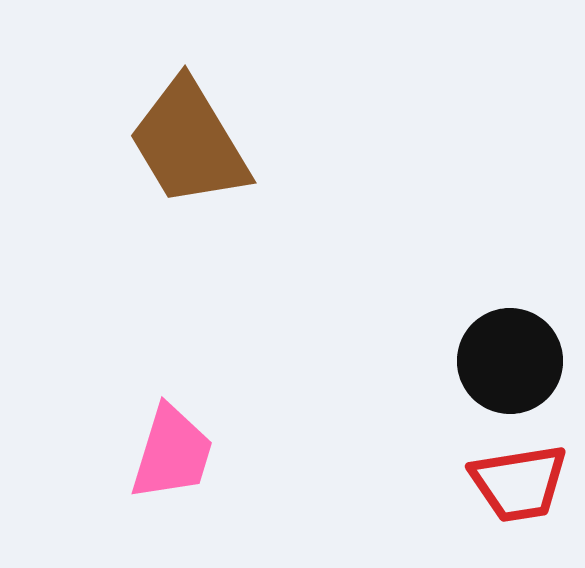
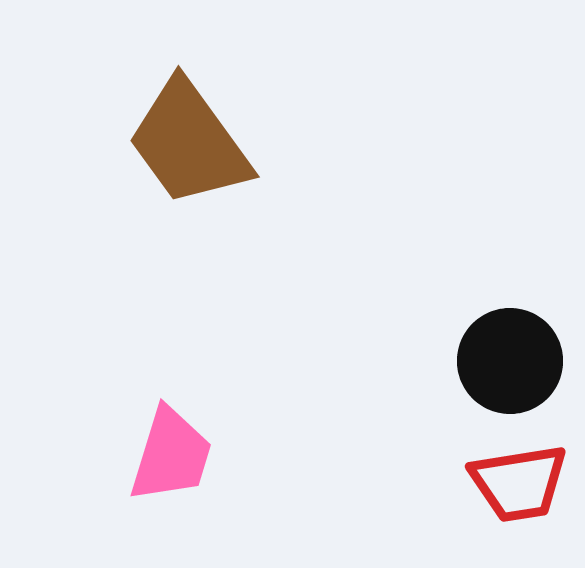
brown trapezoid: rotated 5 degrees counterclockwise
pink trapezoid: moved 1 px left, 2 px down
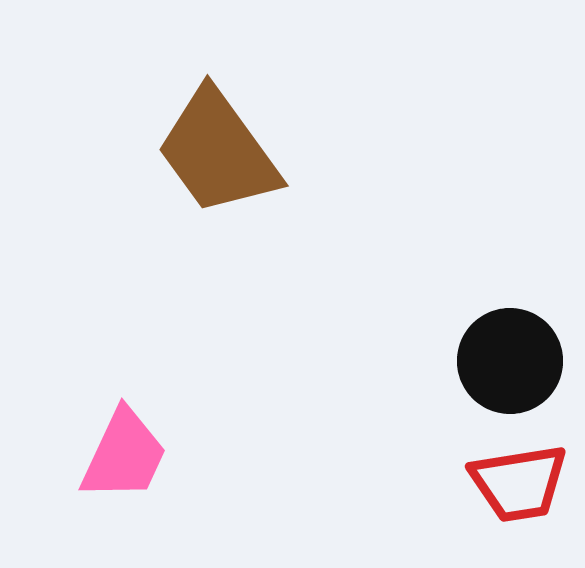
brown trapezoid: moved 29 px right, 9 px down
pink trapezoid: moved 47 px left; rotated 8 degrees clockwise
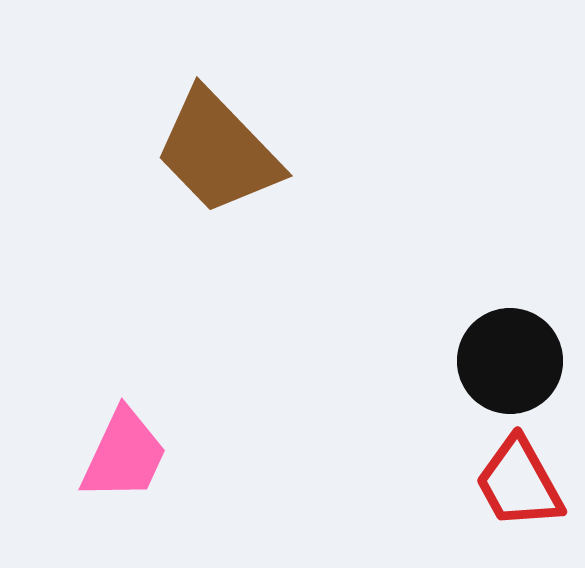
brown trapezoid: rotated 8 degrees counterclockwise
red trapezoid: rotated 70 degrees clockwise
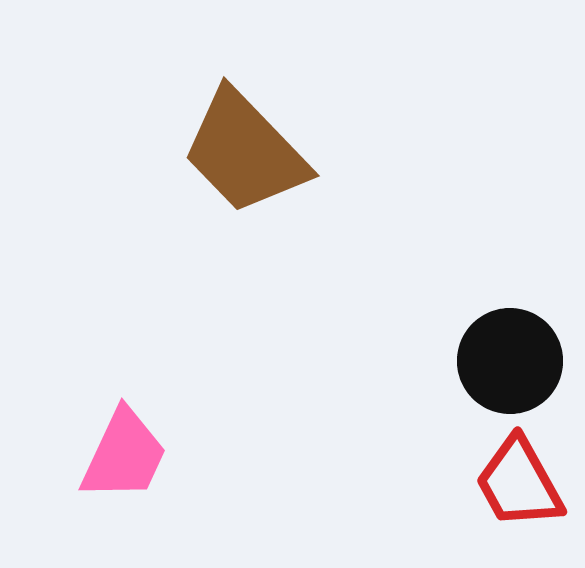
brown trapezoid: moved 27 px right
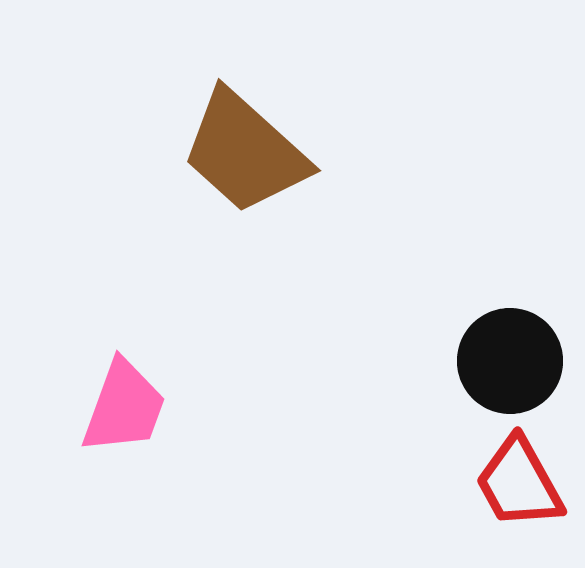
brown trapezoid: rotated 4 degrees counterclockwise
pink trapezoid: moved 48 px up; rotated 5 degrees counterclockwise
